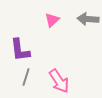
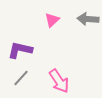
purple L-shape: rotated 110 degrees clockwise
gray line: moved 5 px left, 1 px down; rotated 24 degrees clockwise
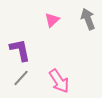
gray arrow: rotated 65 degrees clockwise
purple L-shape: rotated 65 degrees clockwise
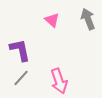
pink triangle: rotated 35 degrees counterclockwise
pink arrow: rotated 15 degrees clockwise
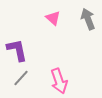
pink triangle: moved 1 px right, 2 px up
purple L-shape: moved 3 px left
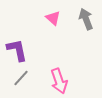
gray arrow: moved 2 px left
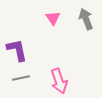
pink triangle: rotated 14 degrees clockwise
gray line: rotated 36 degrees clockwise
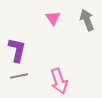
gray arrow: moved 1 px right, 1 px down
purple L-shape: rotated 25 degrees clockwise
gray line: moved 2 px left, 2 px up
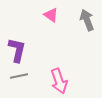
pink triangle: moved 2 px left, 3 px up; rotated 21 degrees counterclockwise
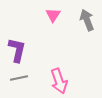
pink triangle: moved 2 px right; rotated 28 degrees clockwise
gray line: moved 2 px down
